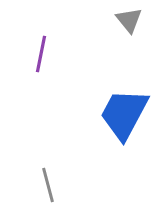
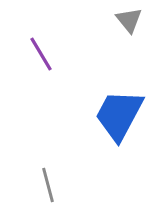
purple line: rotated 42 degrees counterclockwise
blue trapezoid: moved 5 px left, 1 px down
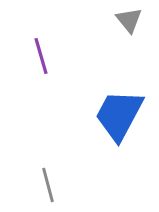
purple line: moved 2 px down; rotated 15 degrees clockwise
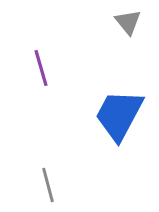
gray triangle: moved 1 px left, 2 px down
purple line: moved 12 px down
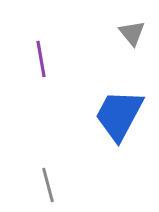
gray triangle: moved 4 px right, 11 px down
purple line: moved 9 px up; rotated 6 degrees clockwise
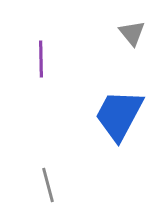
purple line: rotated 9 degrees clockwise
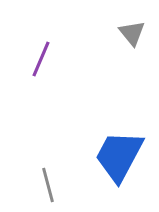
purple line: rotated 24 degrees clockwise
blue trapezoid: moved 41 px down
